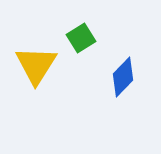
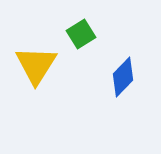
green square: moved 4 px up
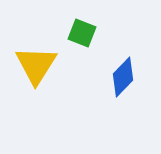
green square: moved 1 px right, 1 px up; rotated 36 degrees counterclockwise
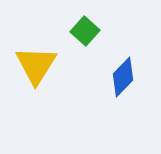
green square: moved 3 px right, 2 px up; rotated 20 degrees clockwise
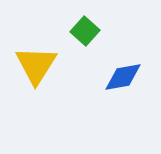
blue diamond: rotated 36 degrees clockwise
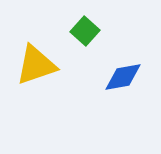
yellow triangle: rotated 39 degrees clockwise
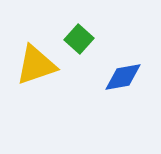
green square: moved 6 px left, 8 px down
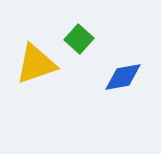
yellow triangle: moved 1 px up
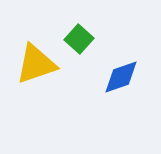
blue diamond: moved 2 px left; rotated 9 degrees counterclockwise
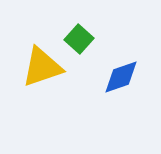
yellow triangle: moved 6 px right, 3 px down
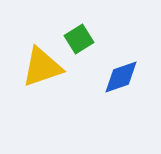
green square: rotated 16 degrees clockwise
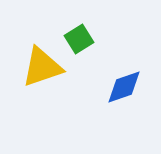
blue diamond: moved 3 px right, 10 px down
